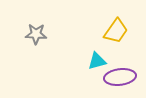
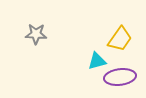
yellow trapezoid: moved 4 px right, 8 px down
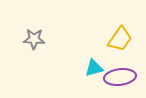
gray star: moved 2 px left, 5 px down
cyan triangle: moved 3 px left, 7 px down
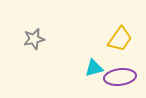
gray star: rotated 15 degrees counterclockwise
